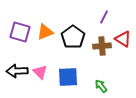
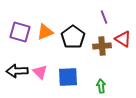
purple line: rotated 48 degrees counterclockwise
green arrow: rotated 32 degrees clockwise
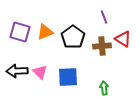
green arrow: moved 3 px right, 2 px down
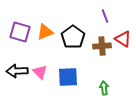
purple line: moved 1 px right, 1 px up
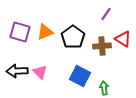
purple line: moved 1 px right, 2 px up; rotated 56 degrees clockwise
blue square: moved 12 px right, 1 px up; rotated 30 degrees clockwise
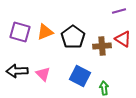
purple line: moved 13 px right, 3 px up; rotated 40 degrees clockwise
pink triangle: moved 3 px right, 2 px down
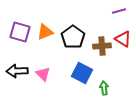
blue square: moved 2 px right, 3 px up
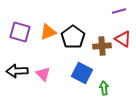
orange triangle: moved 3 px right
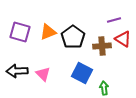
purple line: moved 5 px left, 9 px down
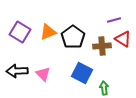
purple square: rotated 15 degrees clockwise
